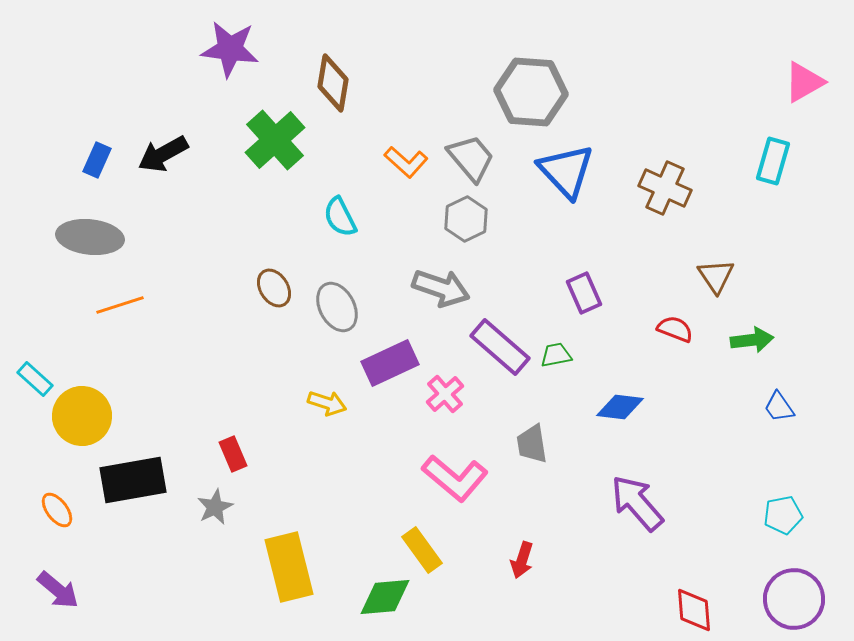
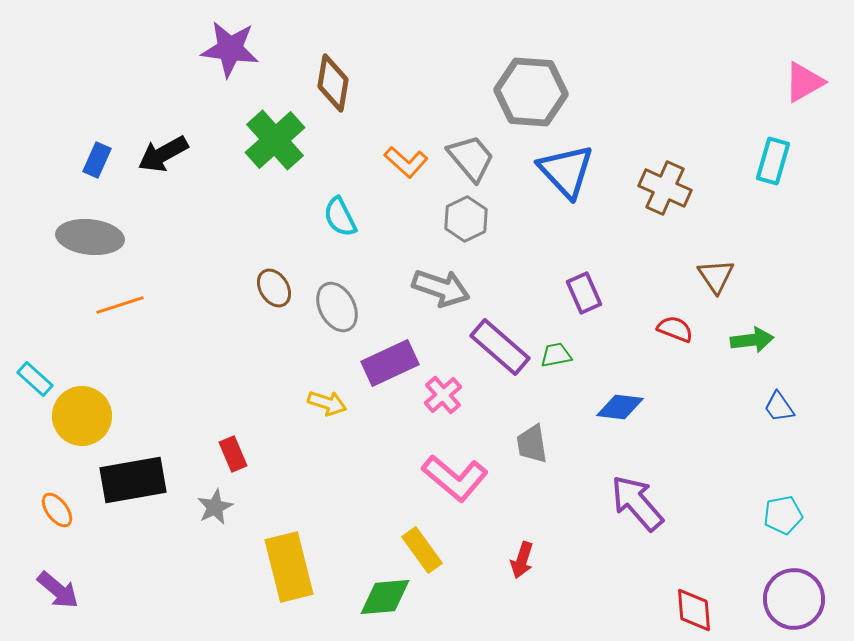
pink cross at (445, 394): moved 2 px left, 1 px down
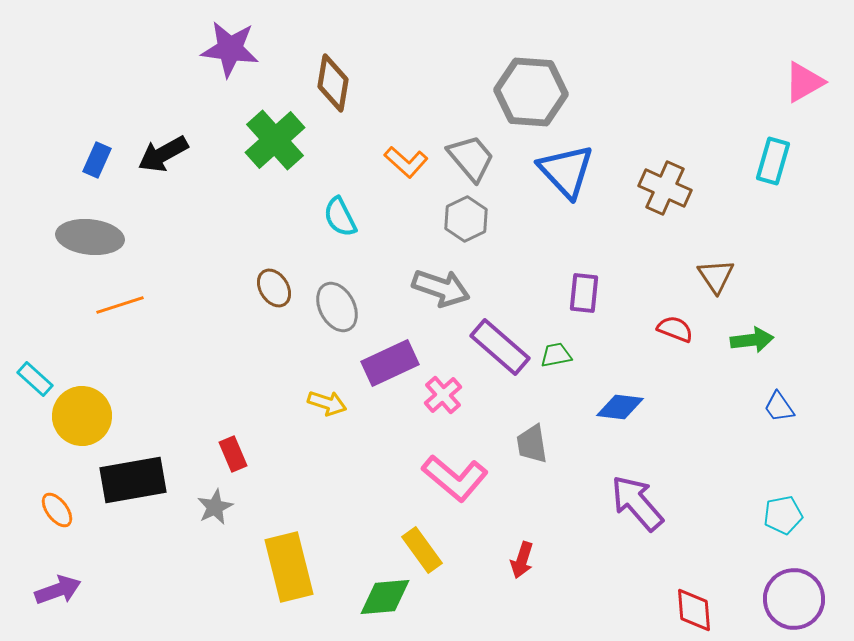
purple rectangle at (584, 293): rotated 30 degrees clockwise
purple arrow at (58, 590): rotated 60 degrees counterclockwise
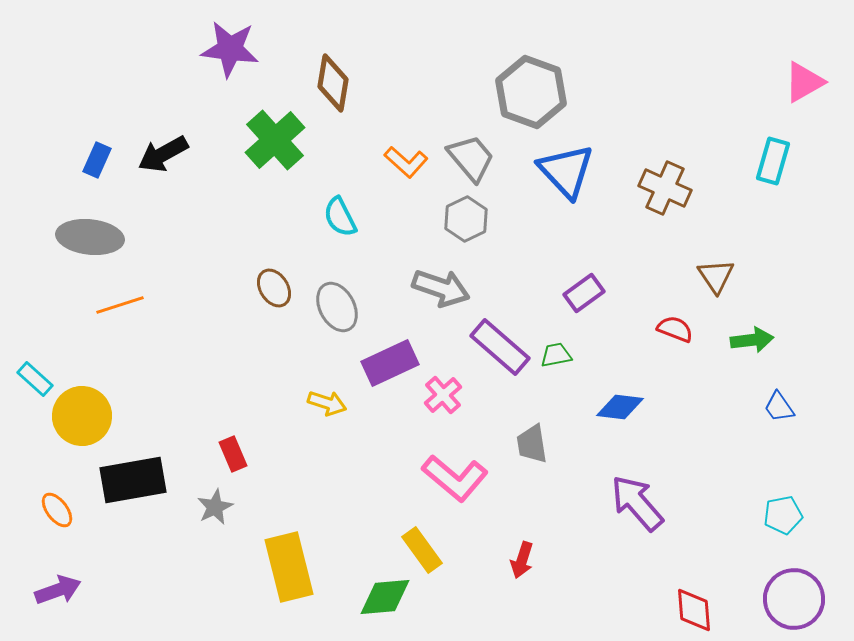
gray hexagon at (531, 92): rotated 16 degrees clockwise
purple rectangle at (584, 293): rotated 48 degrees clockwise
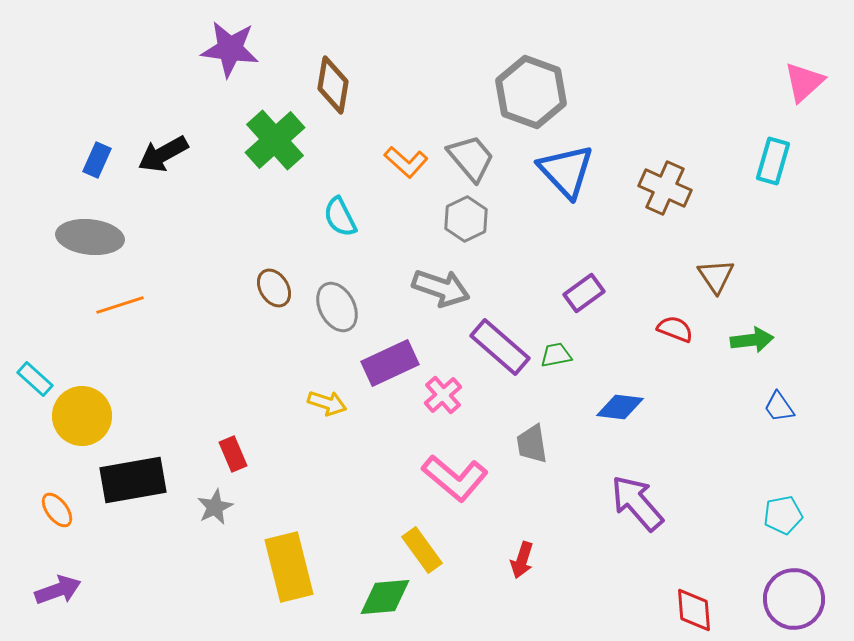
pink triangle at (804, 82): rotated 12 degrees counterclockwise
brown diamond at (333, 83): moved 2 px down
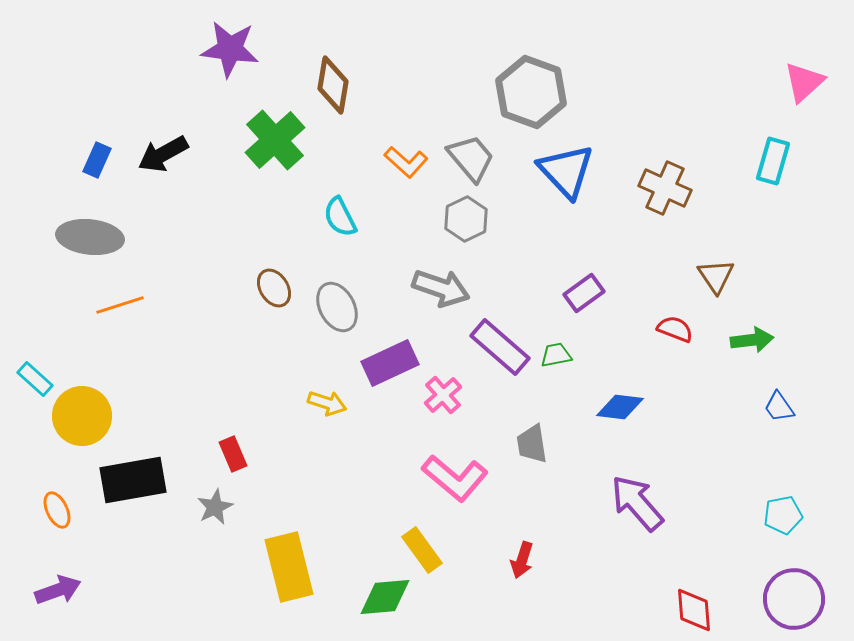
orange ellipse at (57, 510): rotated 12 degrees clockwise
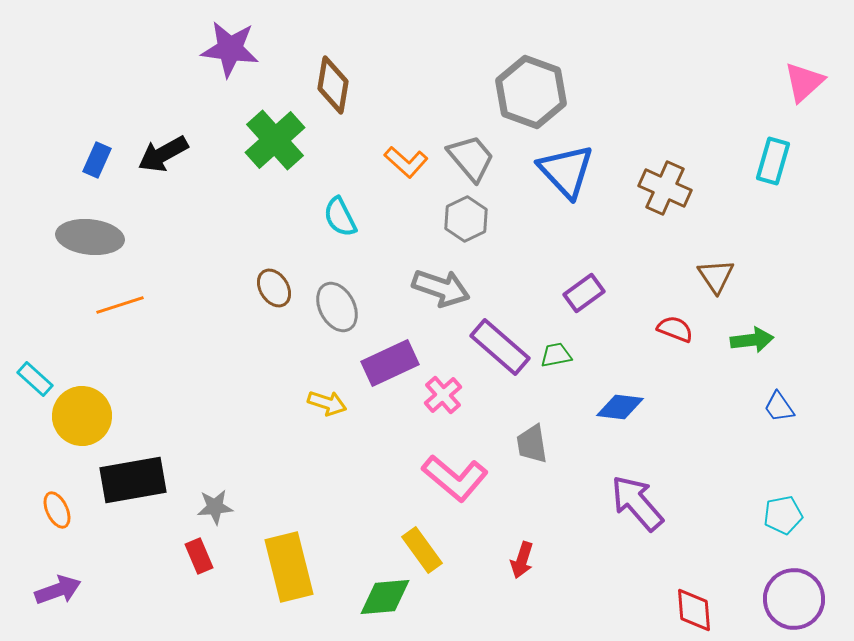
red rectangle at (233, 454): moved 34 px left, 102 px down
gray star at (215, 507): rotated 21 degrees clockwise
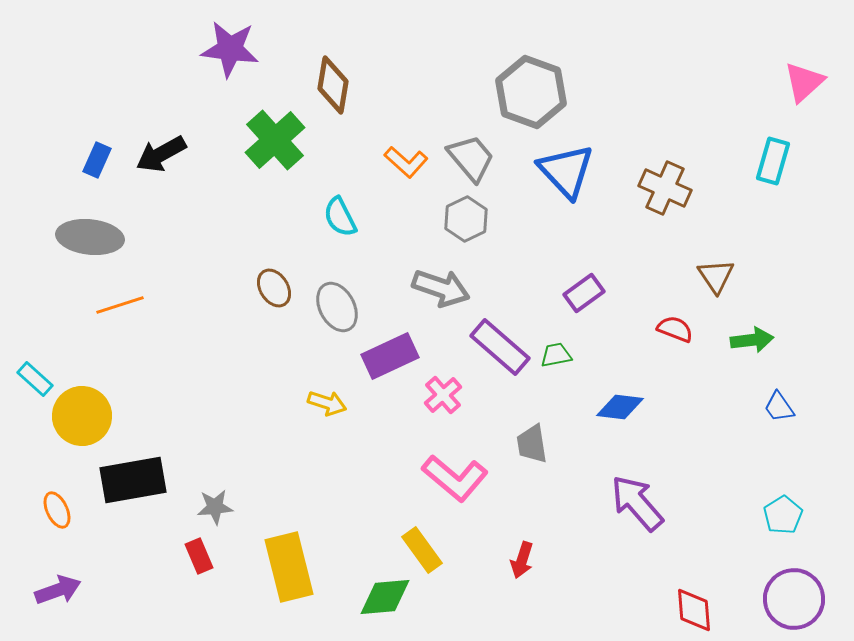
black arrow at (163, 154): moved 2 px left
purple rectangle at (390, 363): moved 7 px up
cyan pentagon at (783, 515): rotated 21 degrees counterclockwise
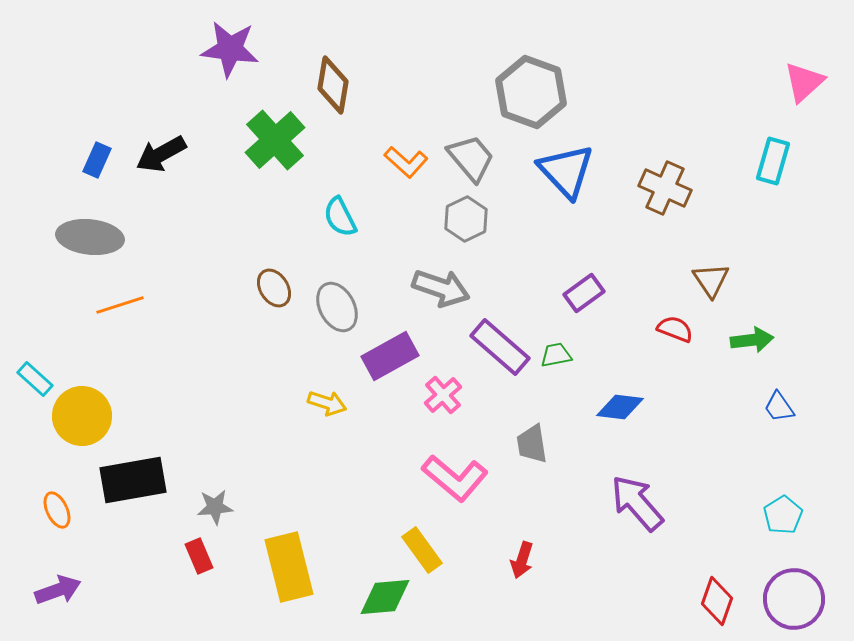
brown triangle at (716, 276): moved 5 px left, 4 px down
purple rectangle at (390, 356): rotated 4 degrees counterclockwise
red diamond at (694, 610): moved 23 px right, 9 px up; rotated 24 degrees clockwise
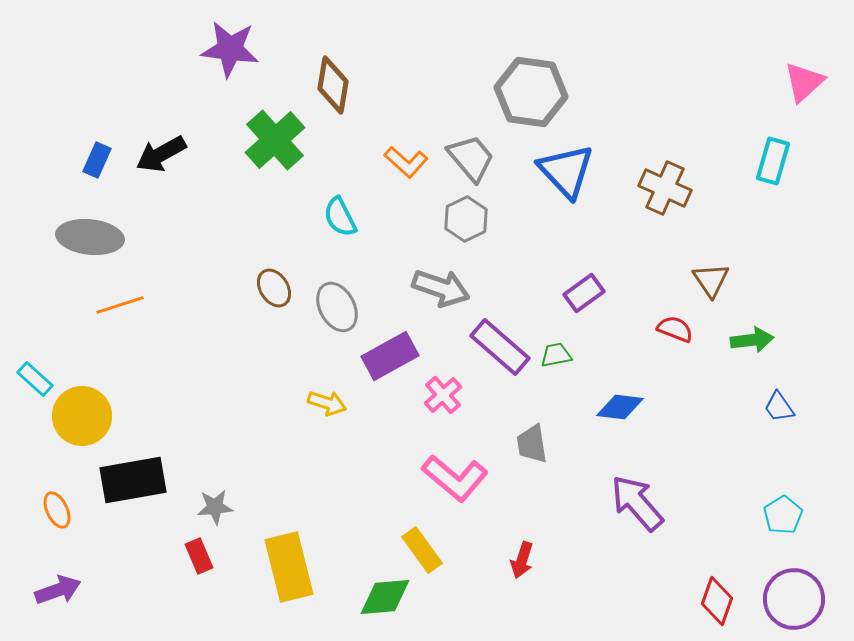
gray hexagon at (531, 92): rotated 12 degrees counterclockwise
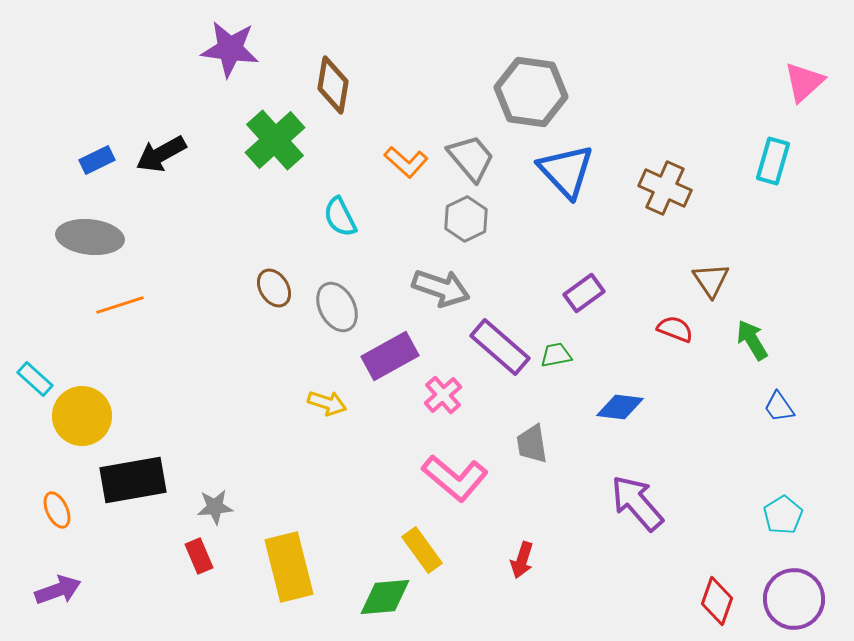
blue rectangle at (97, 160): rotated 40 degrees clockwise
green arrow at (752, 340): rotated 114 degrees counterclockwise
